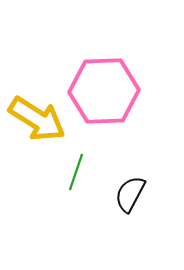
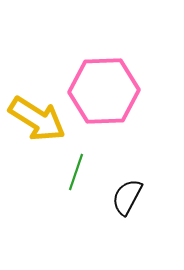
black semicircle: moved 3 px left, 3 px down
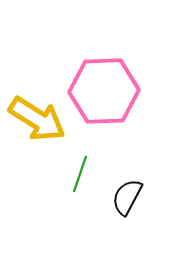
green line: moved 4 px right, 2 px down
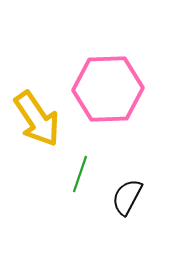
pink hexagon: moved 4 px right, 2 px up
yellow arrow: rotated 24 degrees clockwise
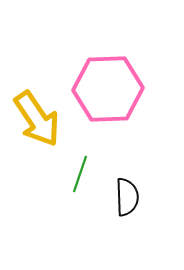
black semicircle: rotated 150 degrees clockwise
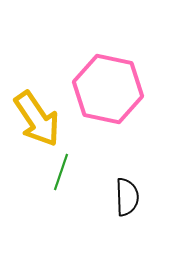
pink hexagon: rotated 14 degrees clockwise
green line: moved 19 px left, 2 px up
